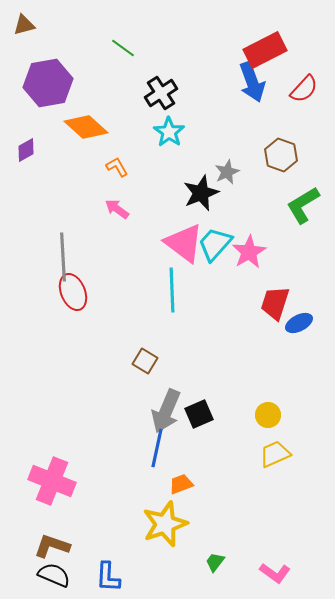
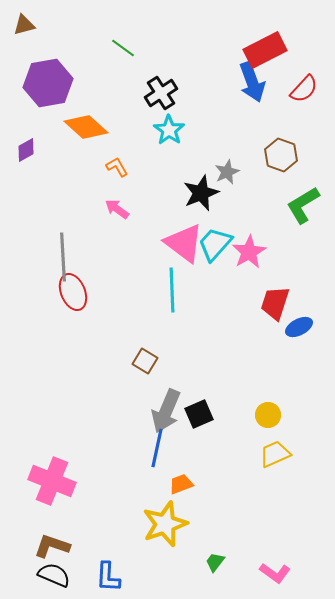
cyan star: moved 2 px up
blue ellipse: moved 4 px down
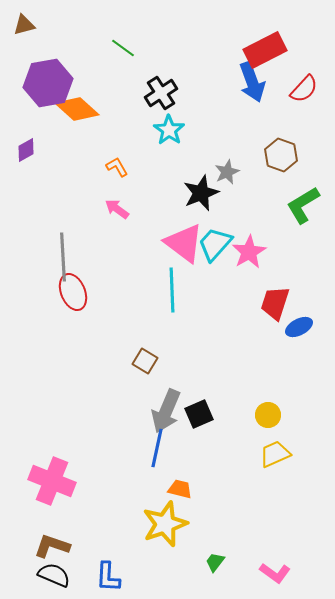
orange diamond: moved 9 px left, 18 px up
orange trapezoid: moved 1 px left, 5 px down; rotated 35 degrees clockwise
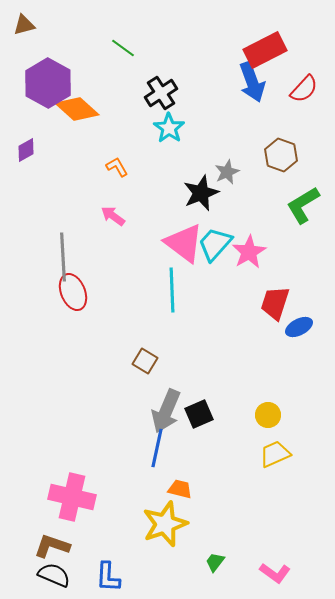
purple hexagon: rotated 21 degrees counterclockwise
cyan star: moved 2 px up
pink arrow: moved 4 px left, 7 px down
pink cross: moved 20 px right, 16 px down; rotated 9 degrees counterclockwise
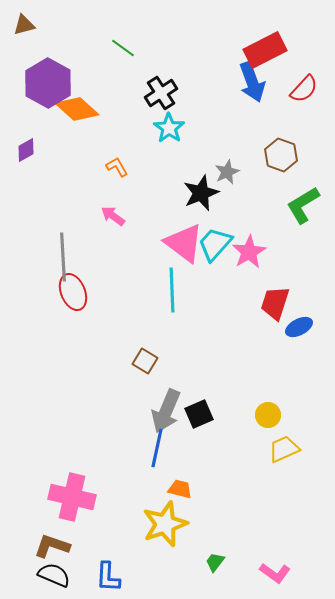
yellow trapezoid: moved 9 px right, 5 px up
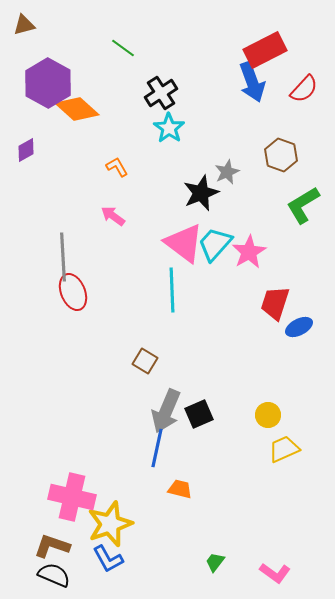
yellow star: moved 55 px left
blue L-shape: moved 18 px up; rotated 32 degrees counterclockwise
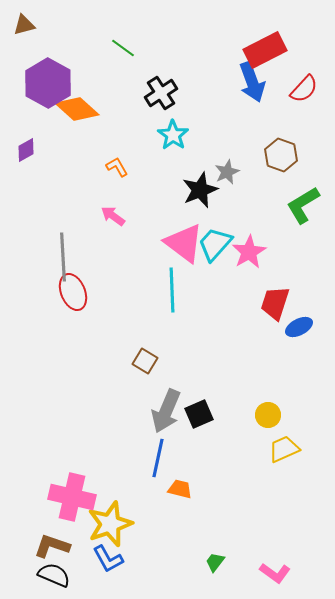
cyan star: moved 4 px right, 7 px down
black star: moved 1 px left, 3 px up
blue line: moved 1 px right, 10 px down
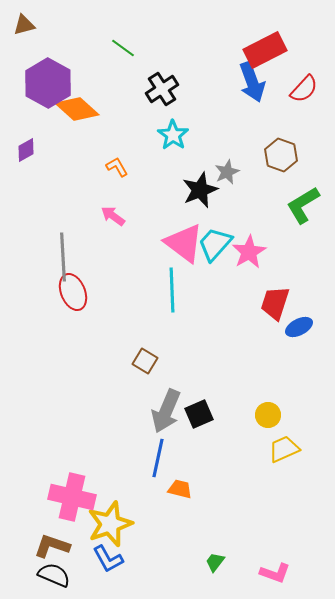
black cross: moved 1 px right, 4 px up
pink L-shape: rotated 16 degrees counterclockwise
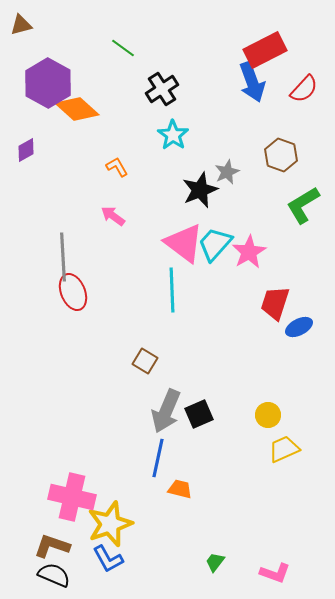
brown triangle: moved 3 px left
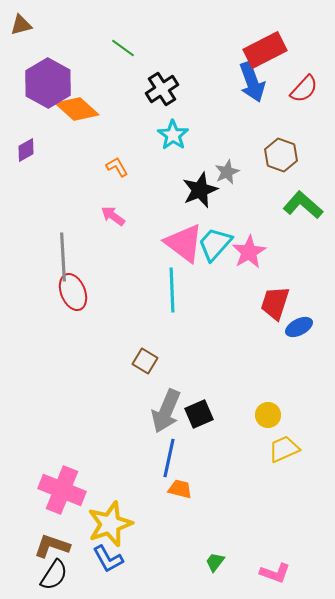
green L-shape: rotated 72 degrees clockwise
blue line: moved 11 px right
pink cross: moved 10 px left, 7 px up; rotated 9 degrees clockwise
black semicircle: rotated 100 degrees clockwise
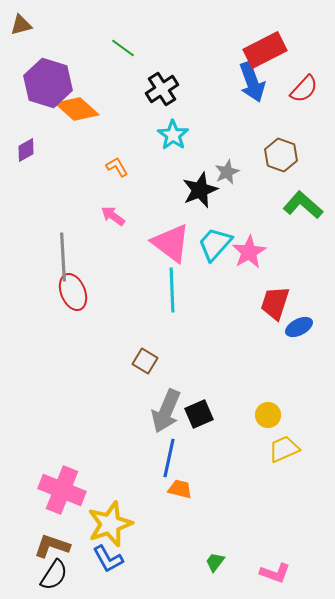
purple hexagon: rotated 12 degrees counterclockwise
pink triangle: moved 13 px left
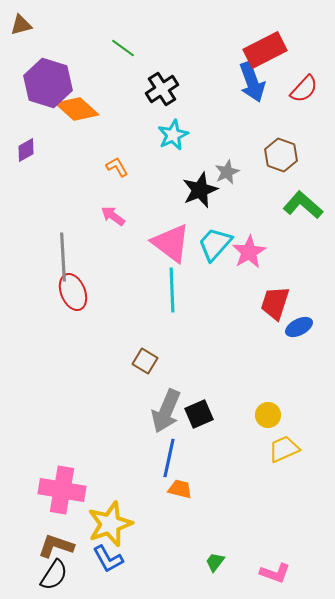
cyan star: rotated 12 degrees clockwise
pink cross: rotated 12 degrees counterclockwise
brown L-shape: moved 4 px right
